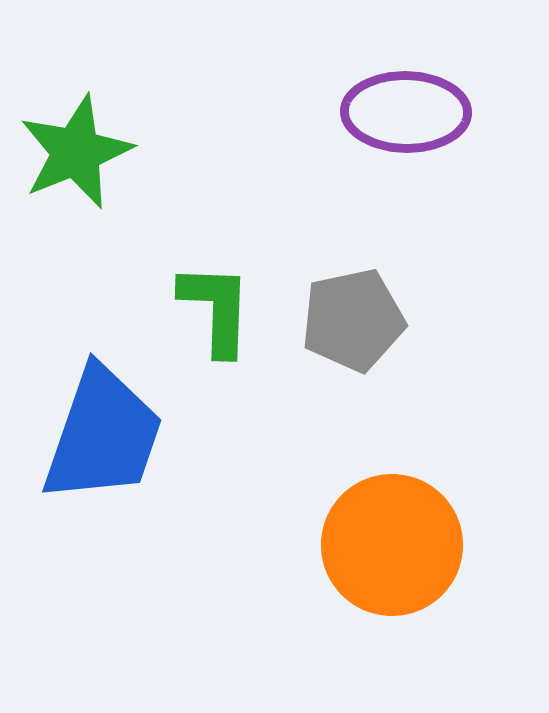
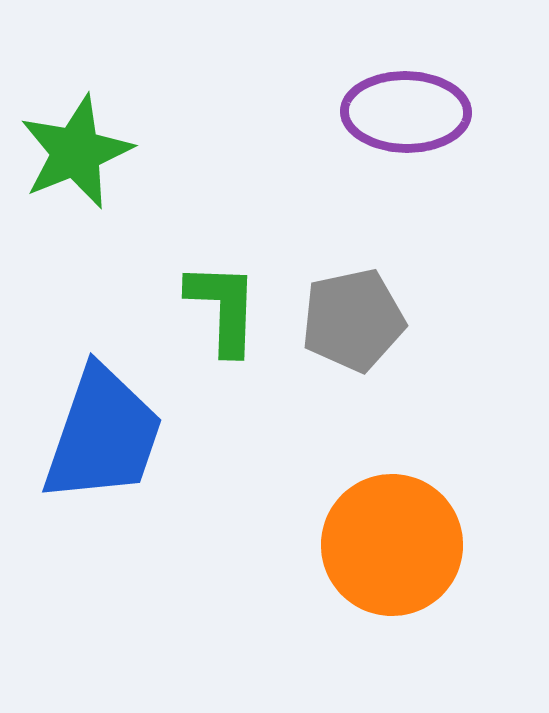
green L-shape: moved 7 px right, 1 px up
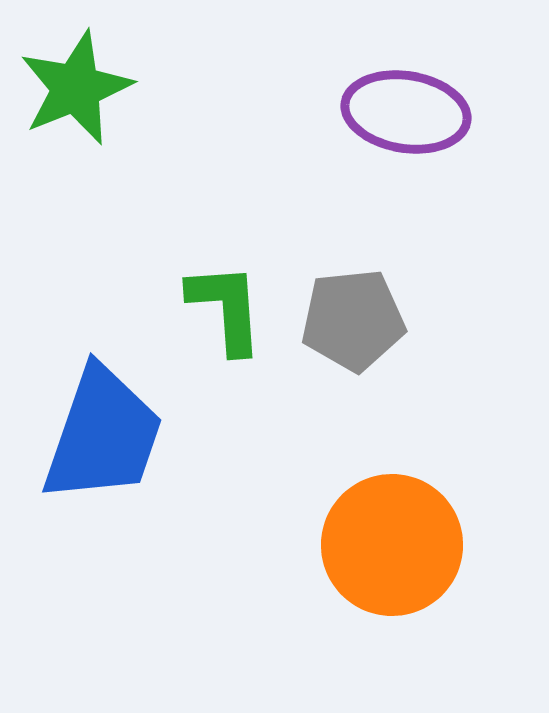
purple ellipse: rotated 8 degrees clockwise
green star: moved 64 px up
green L-shape: moved 3 px right; rotated 6 degrees counterclockwise
gray pentagon: rotated 6 degrees clockwise
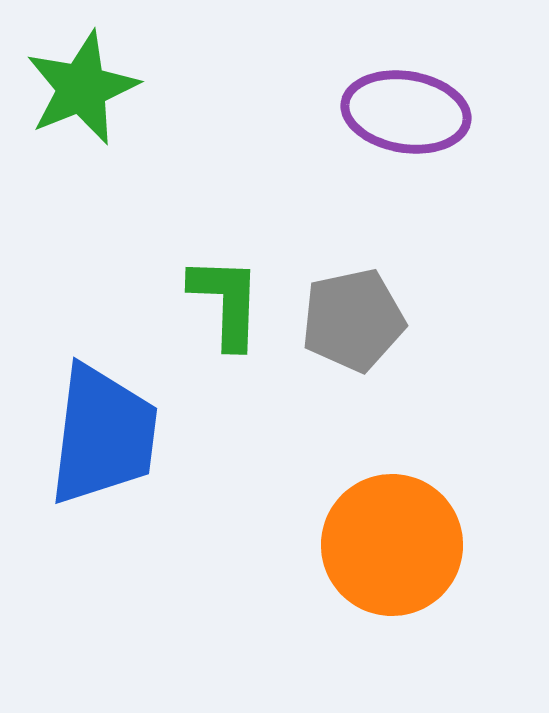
green star: moved 6 px right
green L-shape: moved 6 px up; rotated 6 degrees clockwise
gray pentagon: rotated 6 degrees counterclockwise
blue trapezoid: rotated 12 degrees counterclockwise
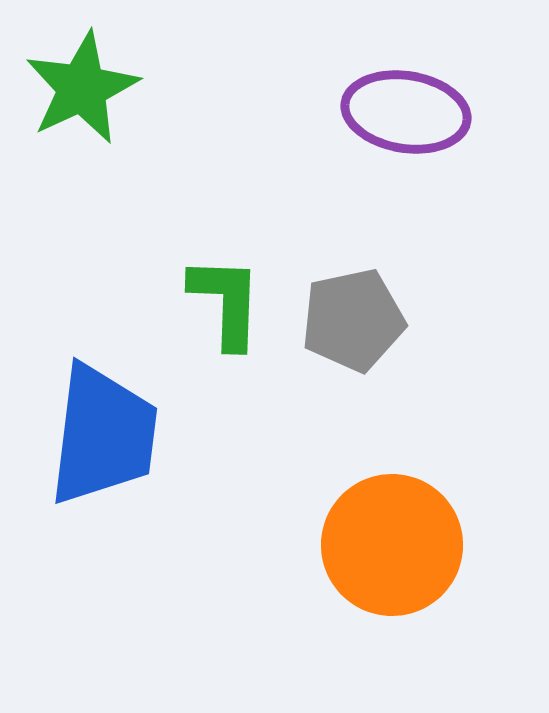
green star: rotated 3 degrees counterclockwise
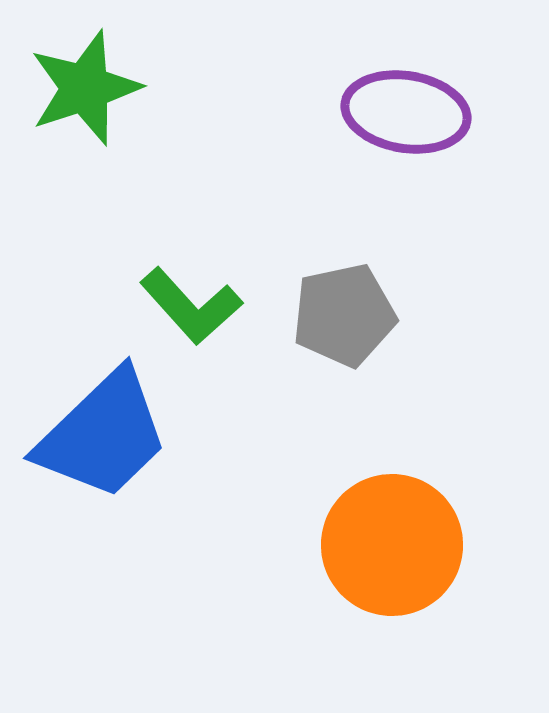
green star: moved 3 px right; rotated 7 degrees clockwise
green L-shape: moved 35 px left, 4 px down; rotated 136 degrees clockwise
gray pentagon: moved 9 px left, 5 px up
blue trapezoid: rotated 39 degrees clockwise
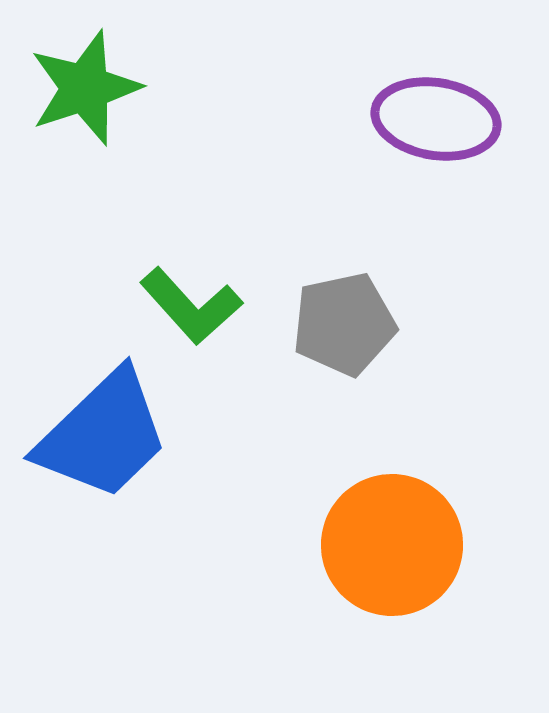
purple ellipse: moved 30 px right, 7 px down
gray pentagon: moved 9 px down
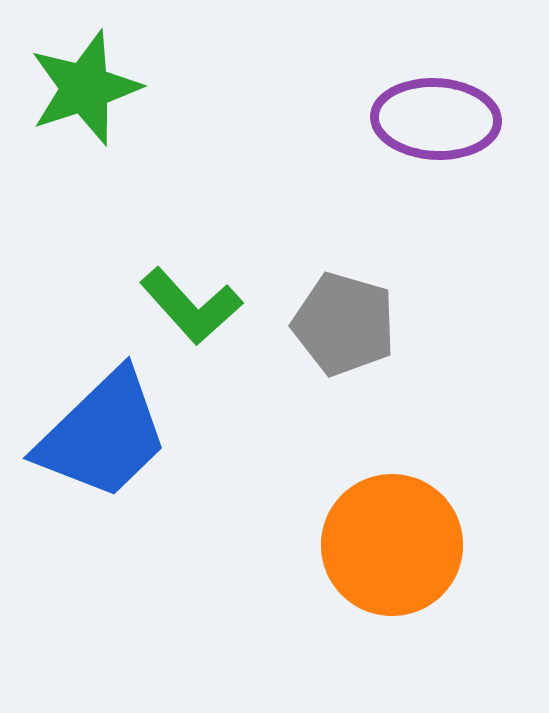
purple ellipse: rotated 6 degrees counterclockwise
gray pentagon: rotated 28 degrees clockwise
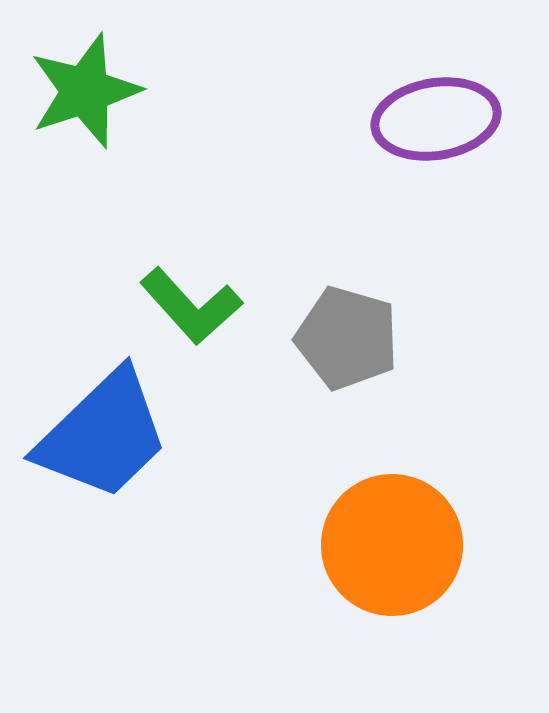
green star: moved 3 px down
purple ellipse: rotated 12 degrees counterclockwise
gray pentagon: moved 3 px right, 14 px down
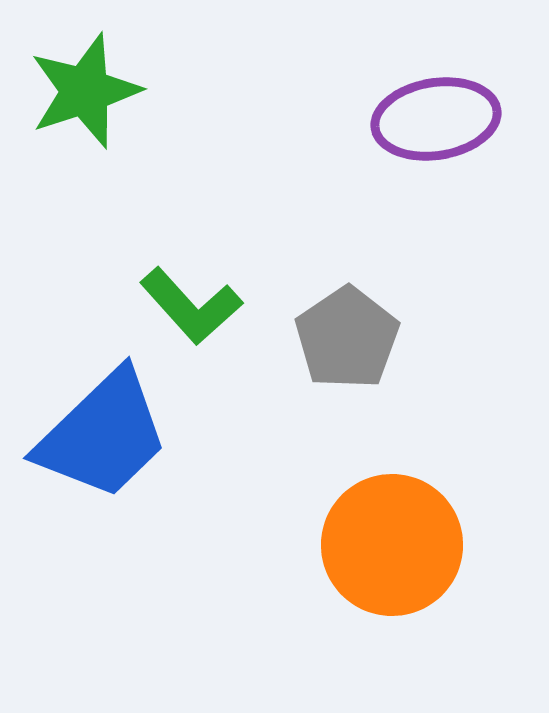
gray pentagon: rotated 22 degrees clockwise
